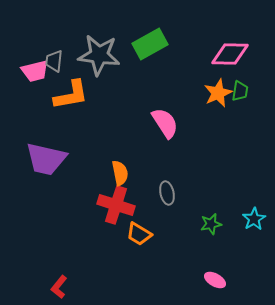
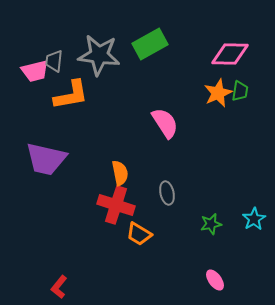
pink ellipse: rotated 25 degrees clockwise
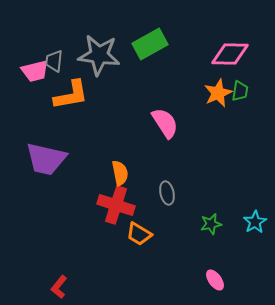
cyan star: moved 1 px right, 3 px down
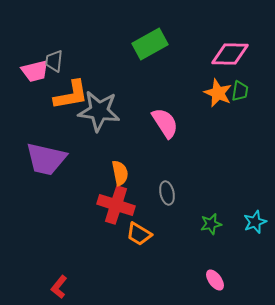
gray star: moved 56 px down
orange star: rotated 24 degrees counterclockwise
cyan star: rotated 10 degrees clockwise
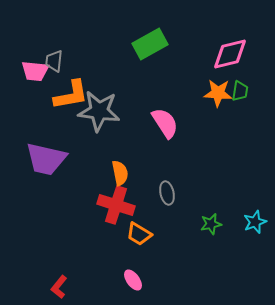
pink diamond: rotated 15 degrees counterclockwise
pink trapezoid: rotated 20 degrees clockwise
orange star: rotated 20 degrees counterclockwise
pink ellipse: moved 82 px left
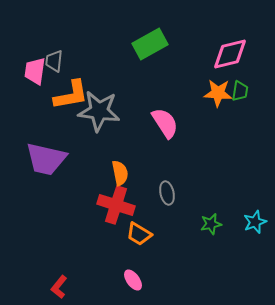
pink trapezoid: rotated 92 degrees clockwise
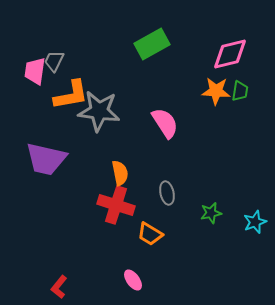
green rectangle: moved 2 px right
gray trapezoid: rotated 20 degrees clockwise
orange star: moved 2 px left, 2 px up
green star: moved 11 px up
orange trapezoid: moved 11 px right
